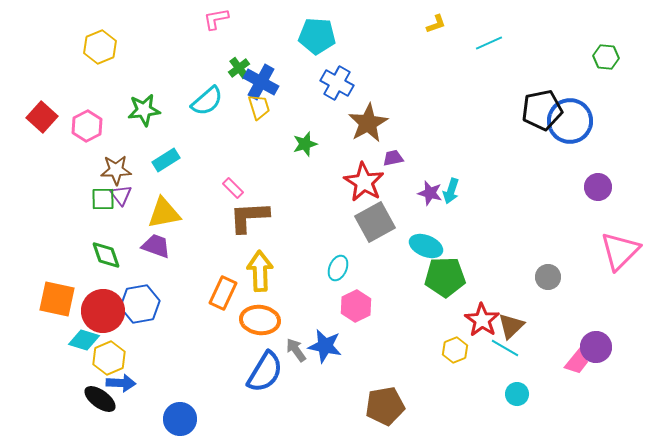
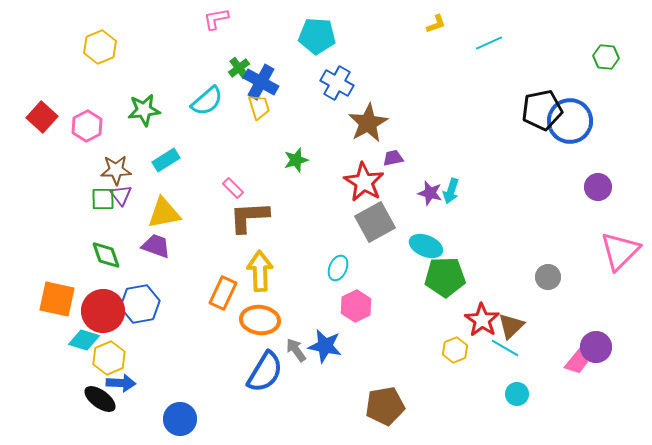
green star at (305, 144): moved 9 px left, 16 px down
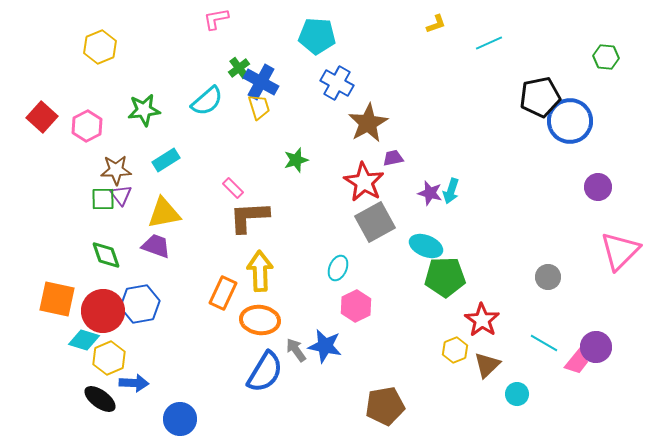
black pentagon at (542, 110): moved 2 px left, 13 px up
brown triangle at (511, 326): moved 24 px left, 39 px down
cyan line at (505, 348): moved 39 px right, 5 px up
blue arrow at (121, 383): moved 13 px right
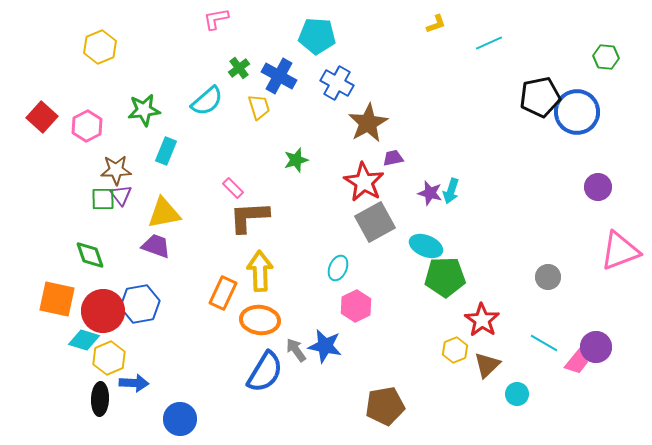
blue cross at (261, 82): moved 18 px right, 6 px up
blue circle at (570, 121): moved 7 px right, 9 px up
cyan rectangle at (166, 160): moved 9 px up; rotated 36 degrees counterclockwise
pink triangle at (620, 251): rotated 24 degrees clockwise
green diamond at (106, 255): moved 16 px left
black ellipse at (100, 399): rotated 56 degrees clockwise
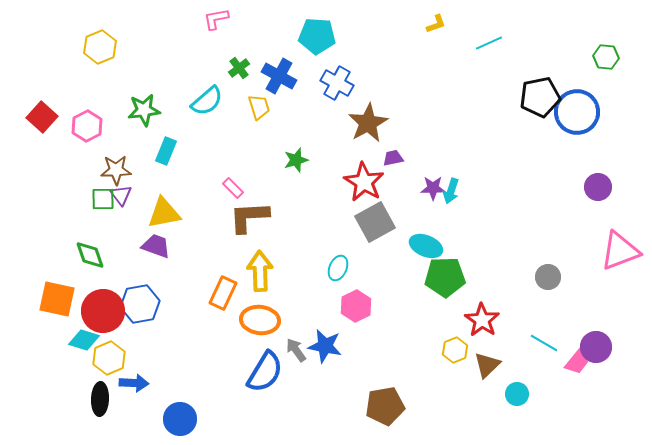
purple star at (430, 193): moved 3 px right, 5 px up; rotated 15 degrees counterclockwise
